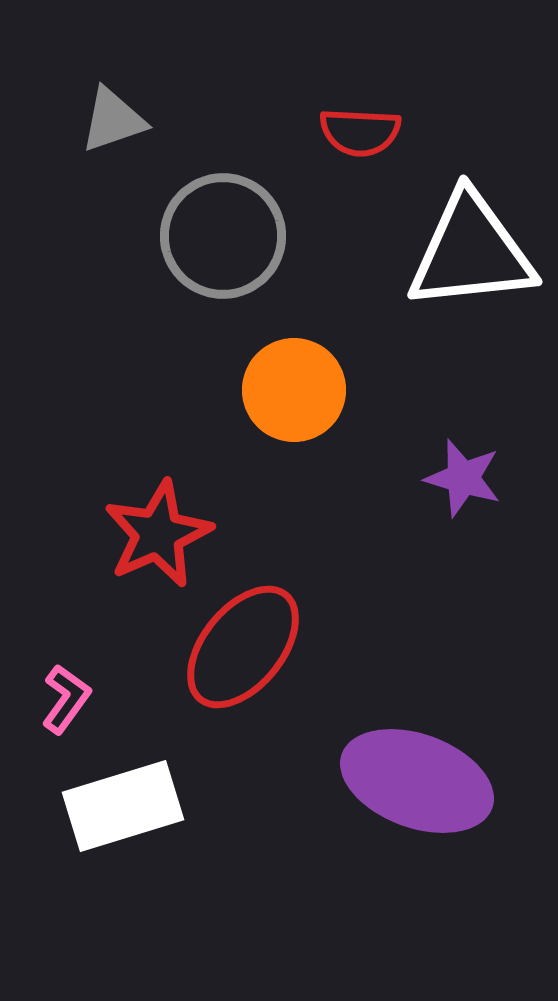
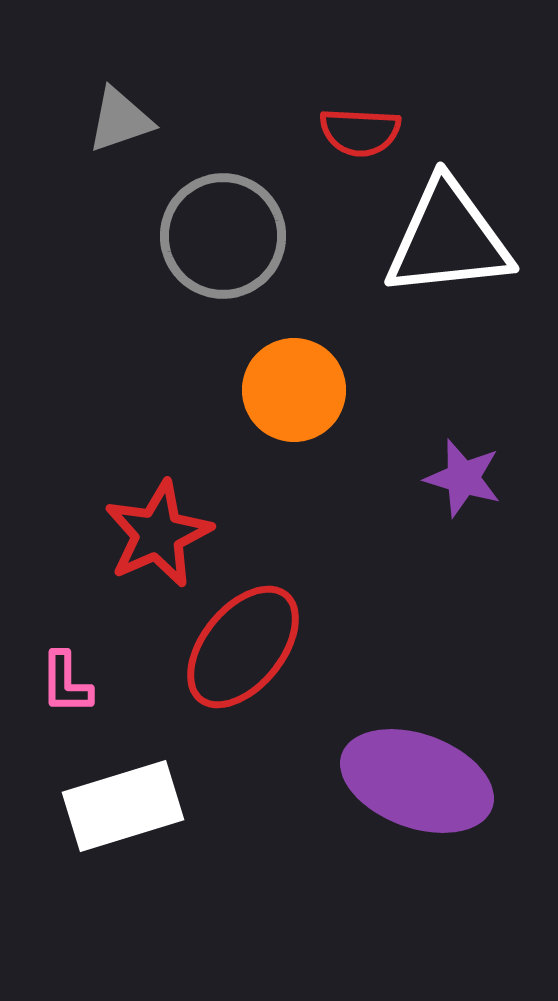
gray triangle: moved 7 px right
white triangle: moved 23 px left, 13 px up
pink L-shape: moved 16 px up; rotated 144 degrees clockwise
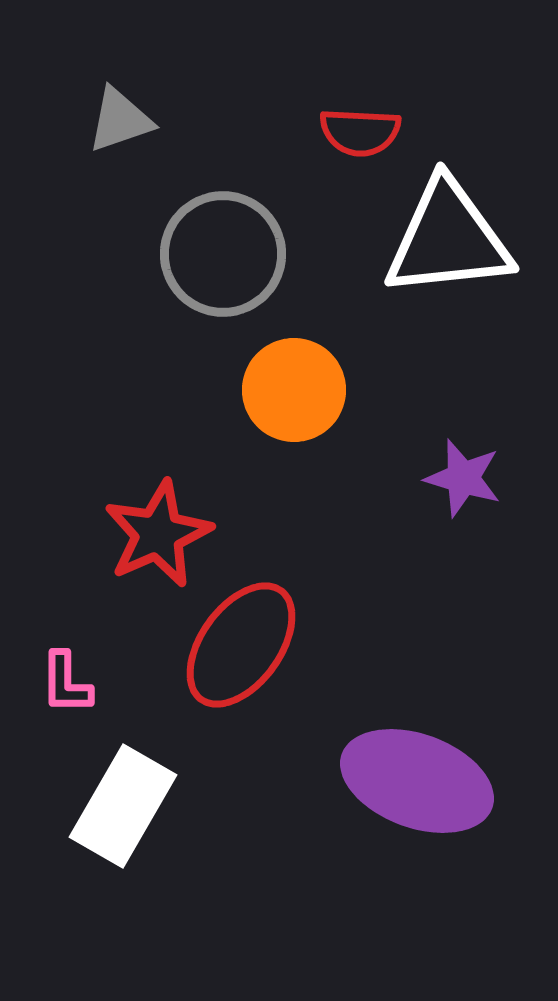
gray circle: moved 18 px down
red ellipse: moved 2 px left, 2 px up; rotated 3 degrees counterclockwise
white rectangle: rotated 43 degrees counterclockwise
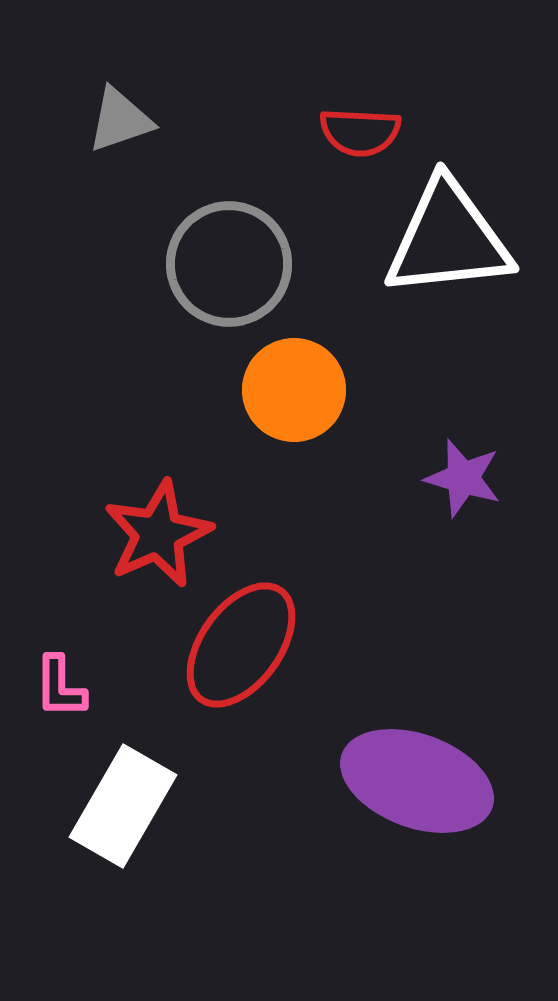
gray circle: moved 6 px right, 10 px down
pink L-shape: moved 6 px left, 4 px down
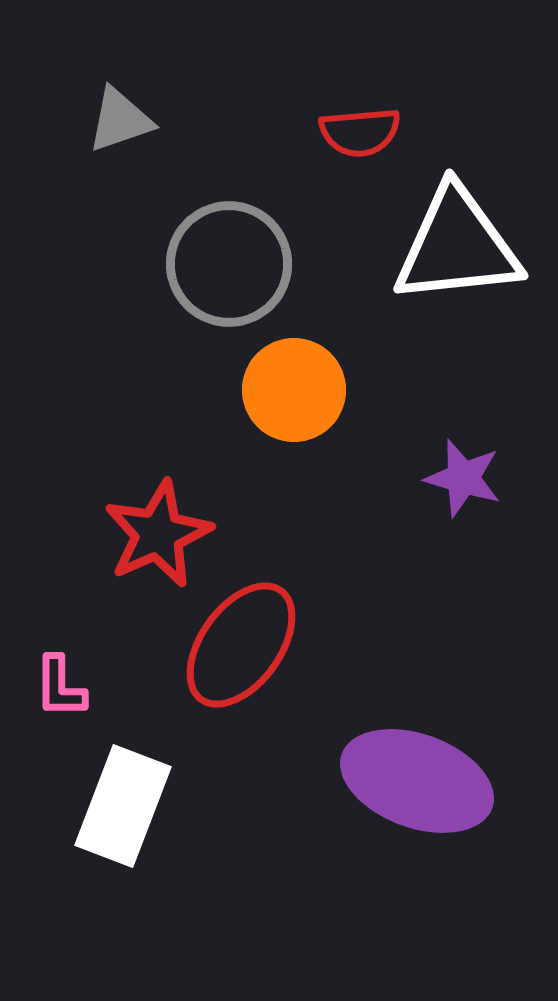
red semicircle: rotated 8 degrees counterclockwise
white triangle: moved 9 px right, 7 px down
white rectangle: rotated 9 degrees counterclockwise
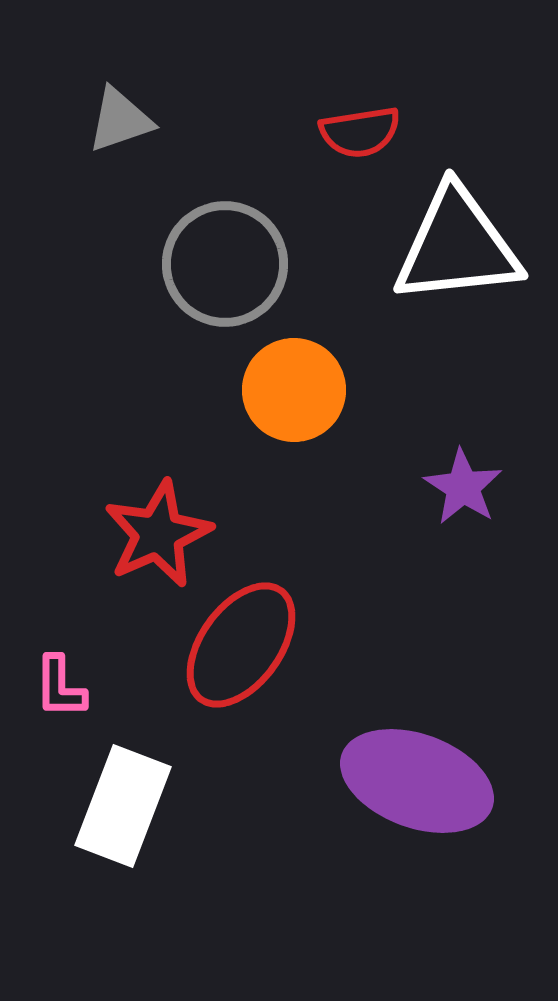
red semicircle: rotated 4 degrees counterclockwise
gray circle: moved 4 px left
purple star: moved 9 px down; rotated 16 degrees clockwise
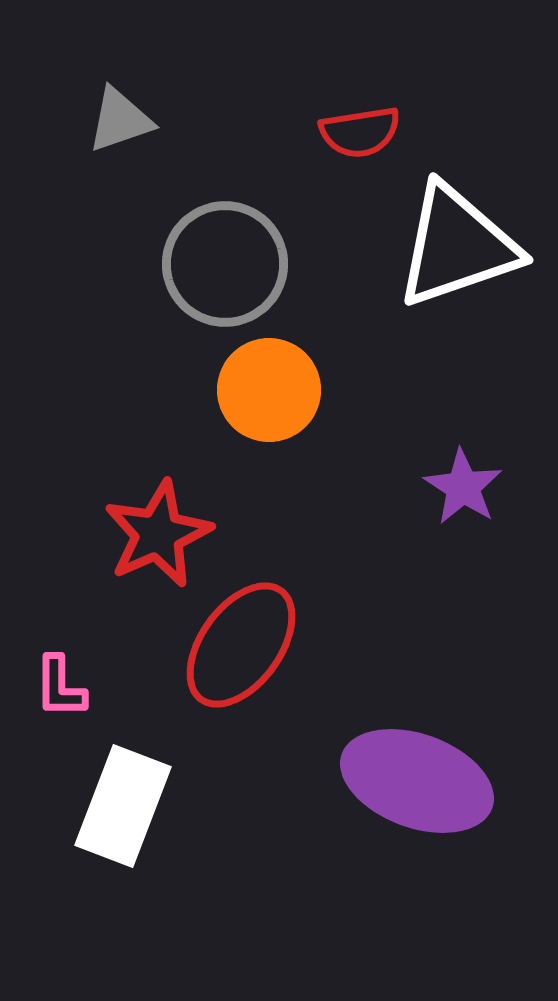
white triangle: rotated 13 degrees counterclockwise
orange circle: moved 25 px left
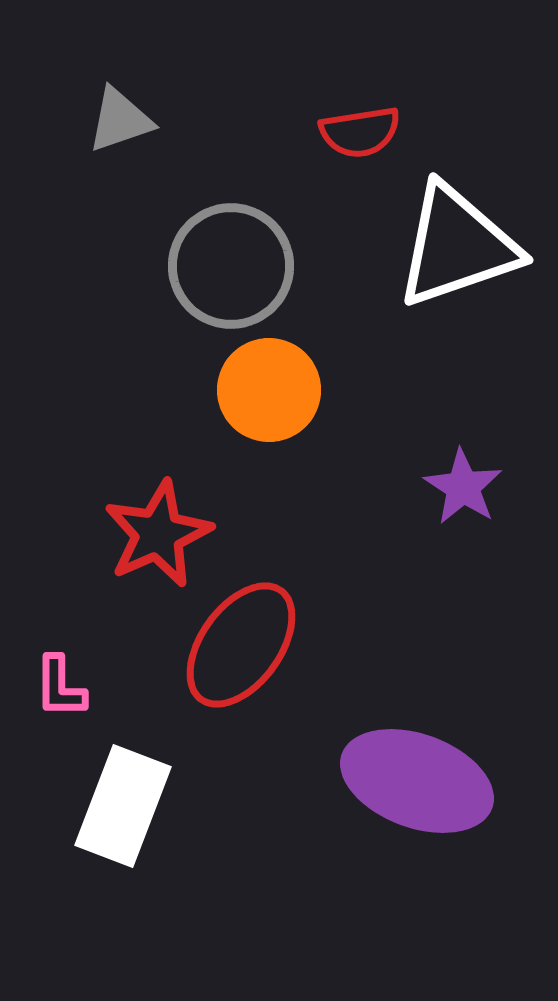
gray circle: moved 6 px right, 2 px down
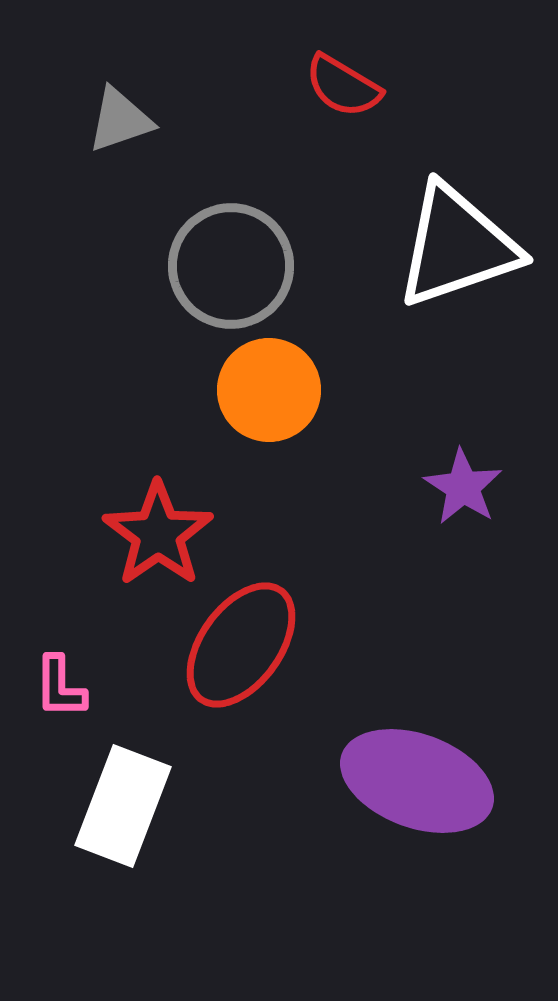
red semicircle: moved 17 px left, 46 px up; rotated 40 degrees clockwise
red star: rotated 11 degrees counterclockwise
